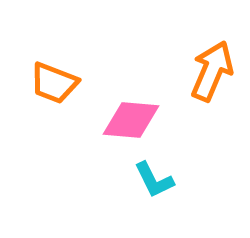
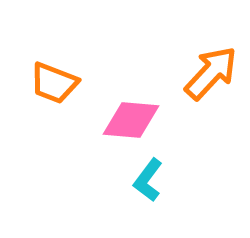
orange arrow: moved 1 px left, 2 px down; rotated 20 degrees clockwise
cyan L-shape: moved 6 px left; rotated 63 degrees clockwise
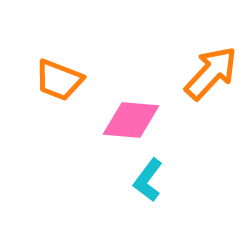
orange trapezoid: moved 5 px right, 3 px up
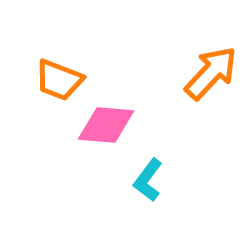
pink diamond: moved 25 px left, 5 px down
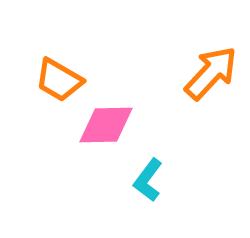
orange trapezoid: rotated 9 degrees clockwise
pink diamond: rotated 6 degrees counterclockwise
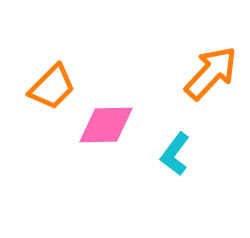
orange trapezoid: moved 7 px left, 7 px down; rotated 75 degrees counterclockwise
cyan L-shape: moved 27 px right, 26 px up
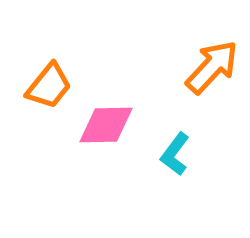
orange arrow: moved 1 px right, 6 px up
orange trapezoid: moved 3 px left, 1 px up; rotated 6 degrees counterclockwise
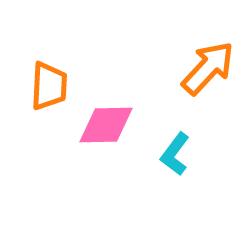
orange arrow: moved 4 px left, 1 px down
orange trapezoid: rotated 36 degrees counterclockwise
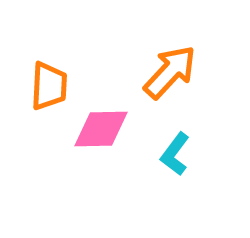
orange arrow: moved 38 px left, 4 px down
pink diamond: moved 5 px left, 4 px down
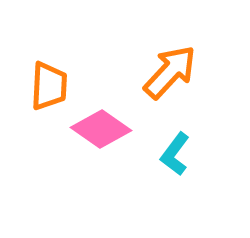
pink diamond: rotated 36 degrees clockwise
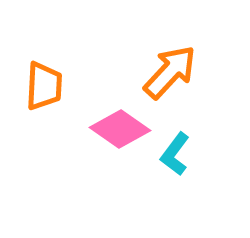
orange trapezoid: moved 5 px left
pink diamond: moved 19 px right
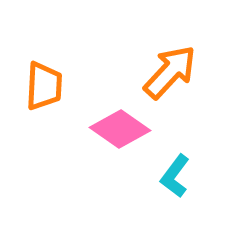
cyan L-shape: moved 22 px down
